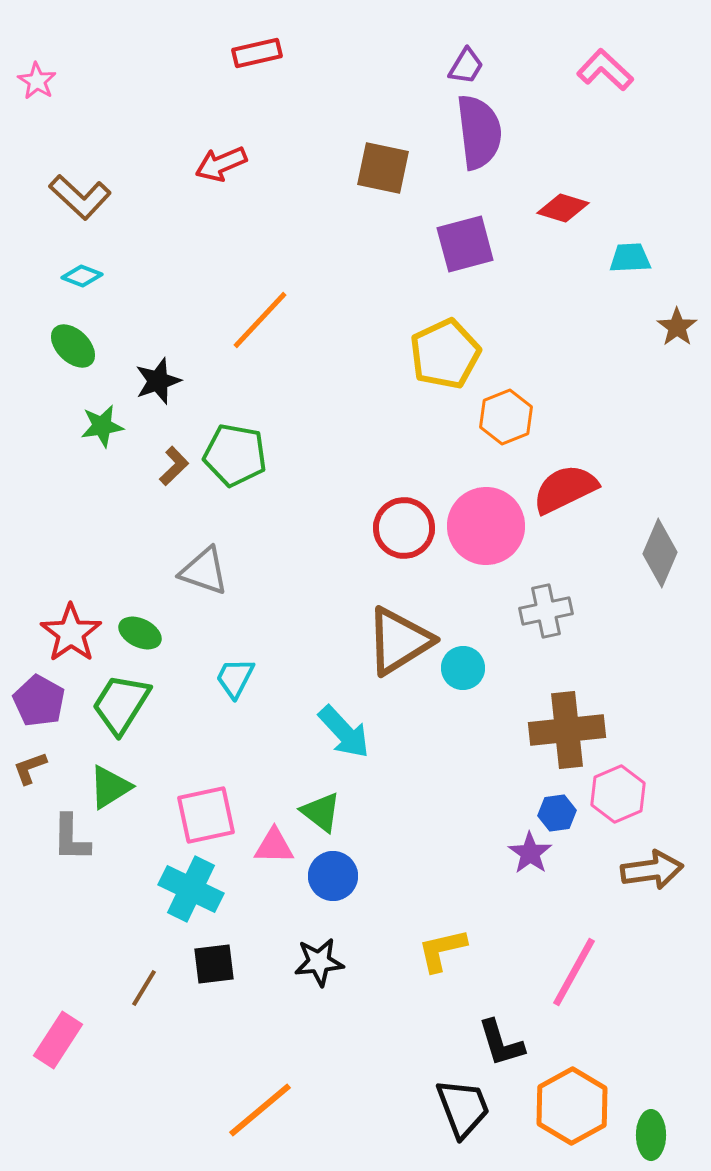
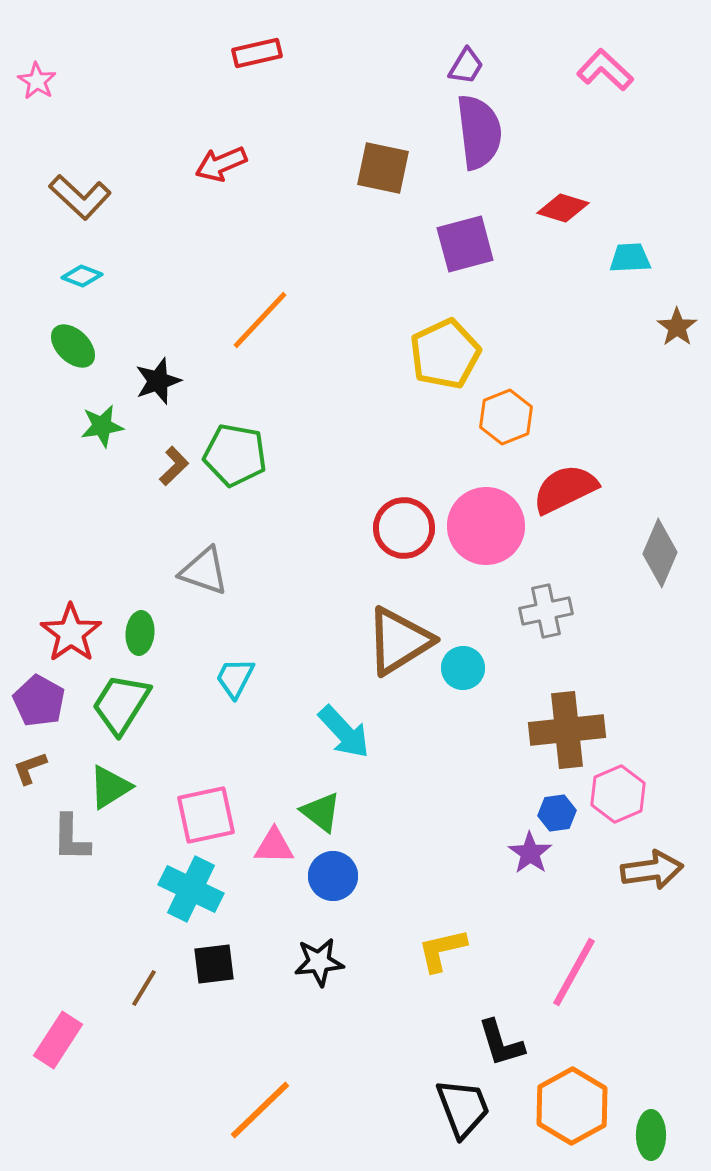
green ellipse at (140, 633): rotated 69 degrees clockwise
orange line at (260, 1110): rotated 4 degrees counterclockwise
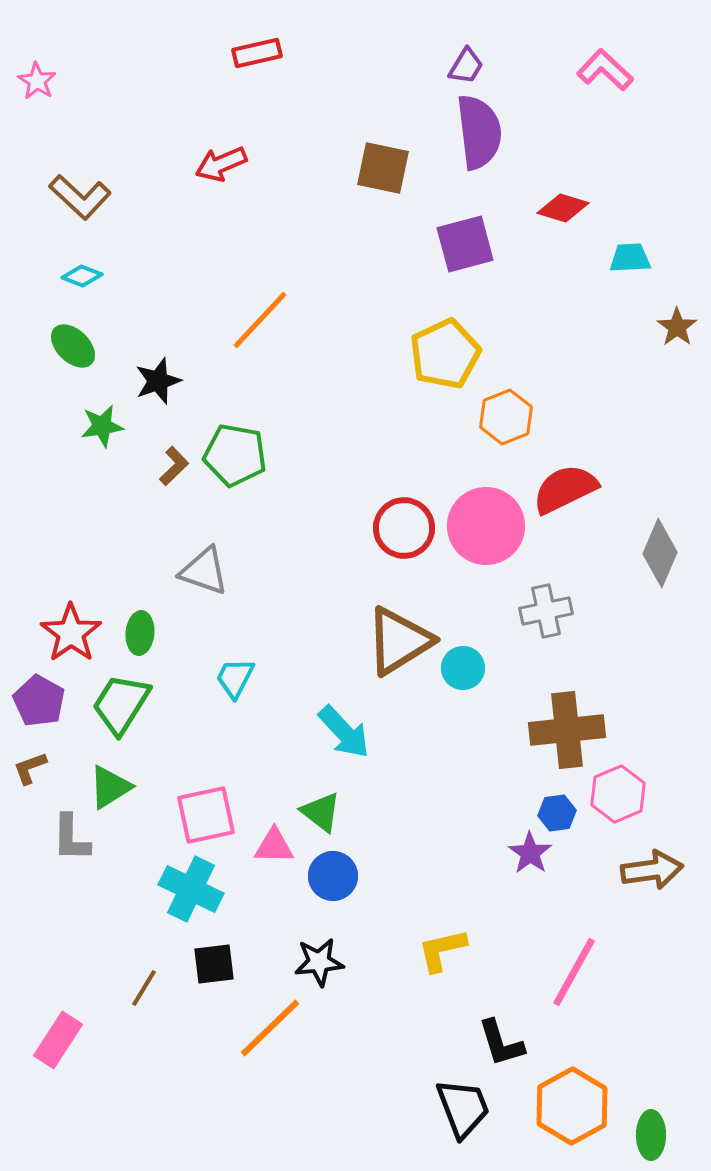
orange line at (260, 1110): moved 10 px right, 82 px up
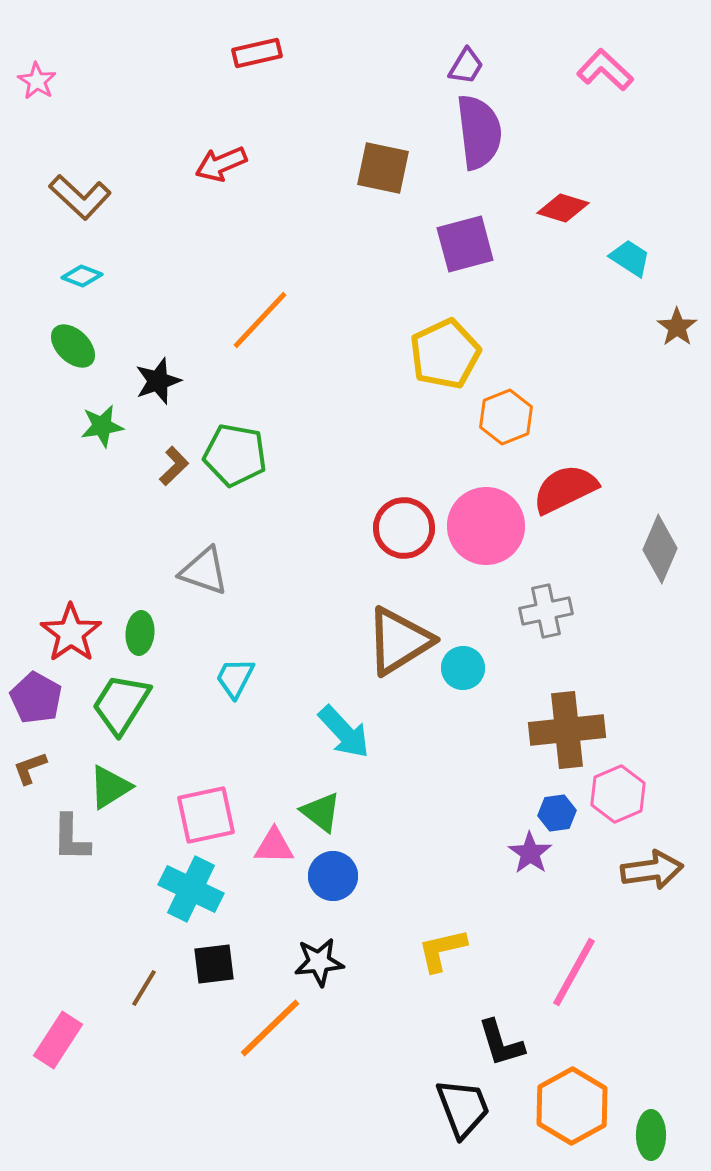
cyan trapezoid at (630, 258): rotated 36 degrees clockwise
gray diamond at (660, 553): moved 4 px up
purple pentagon at (39, 701): moved 3 px left, 3 px up
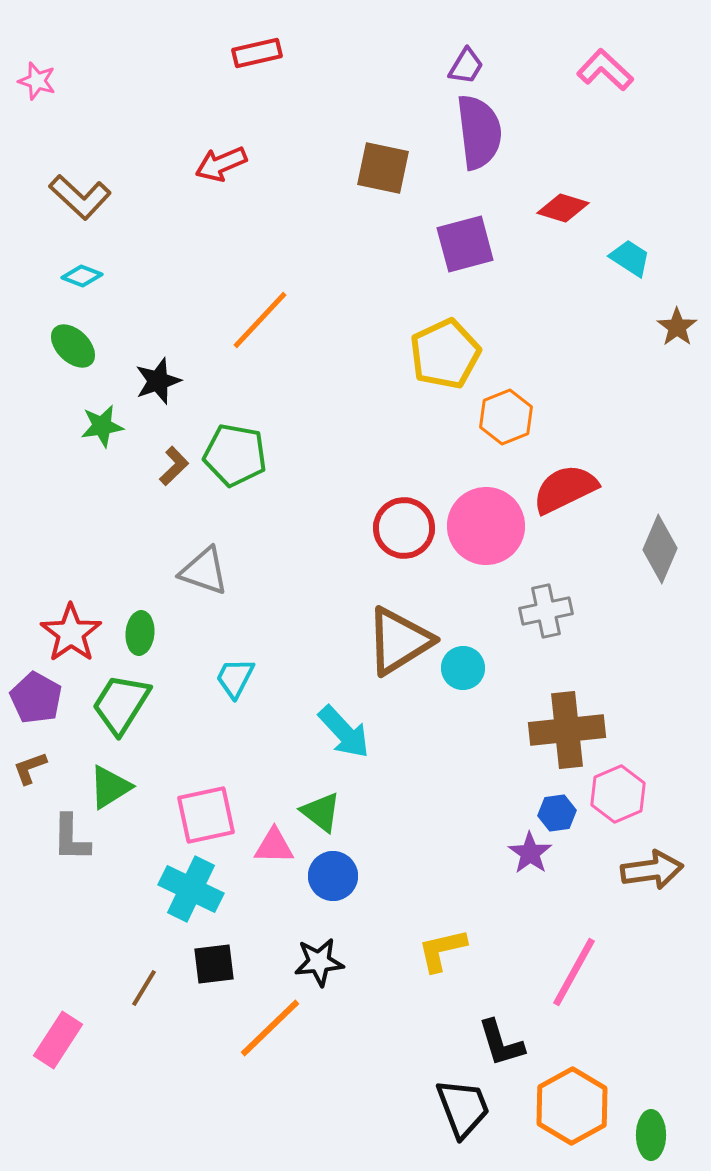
pink star at (37, 81): rotated 15 degrees counterclockwise
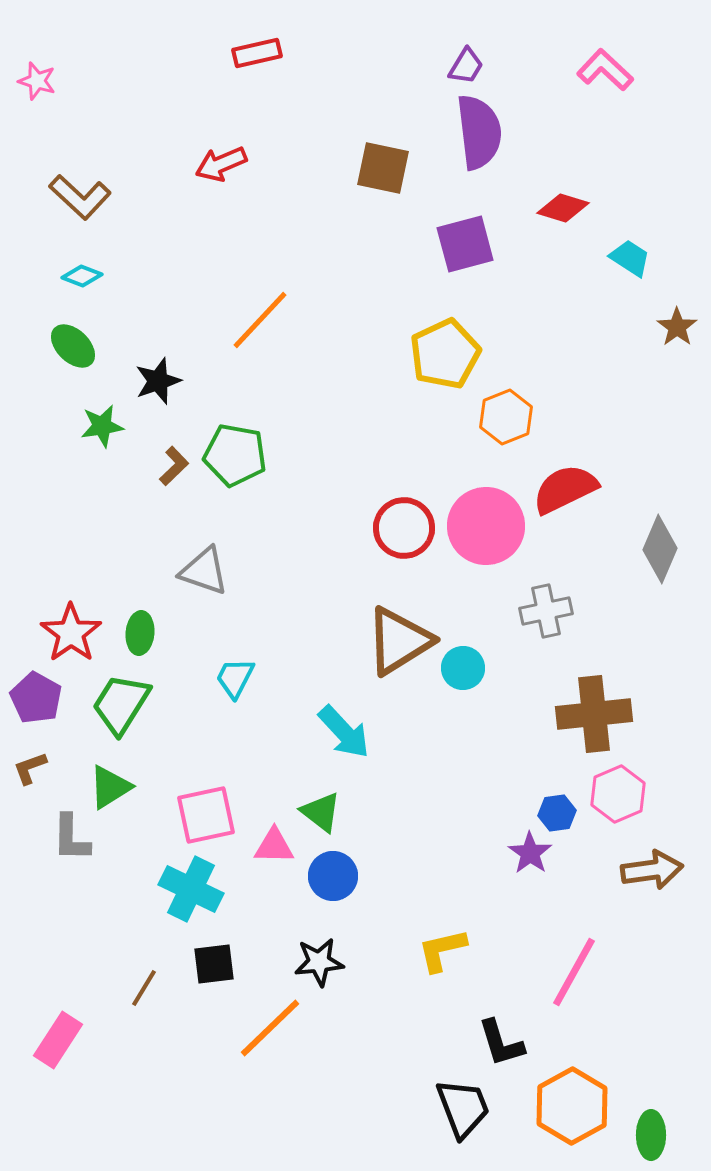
brown cross at (567, 730): moved 27 px right, 16 px up
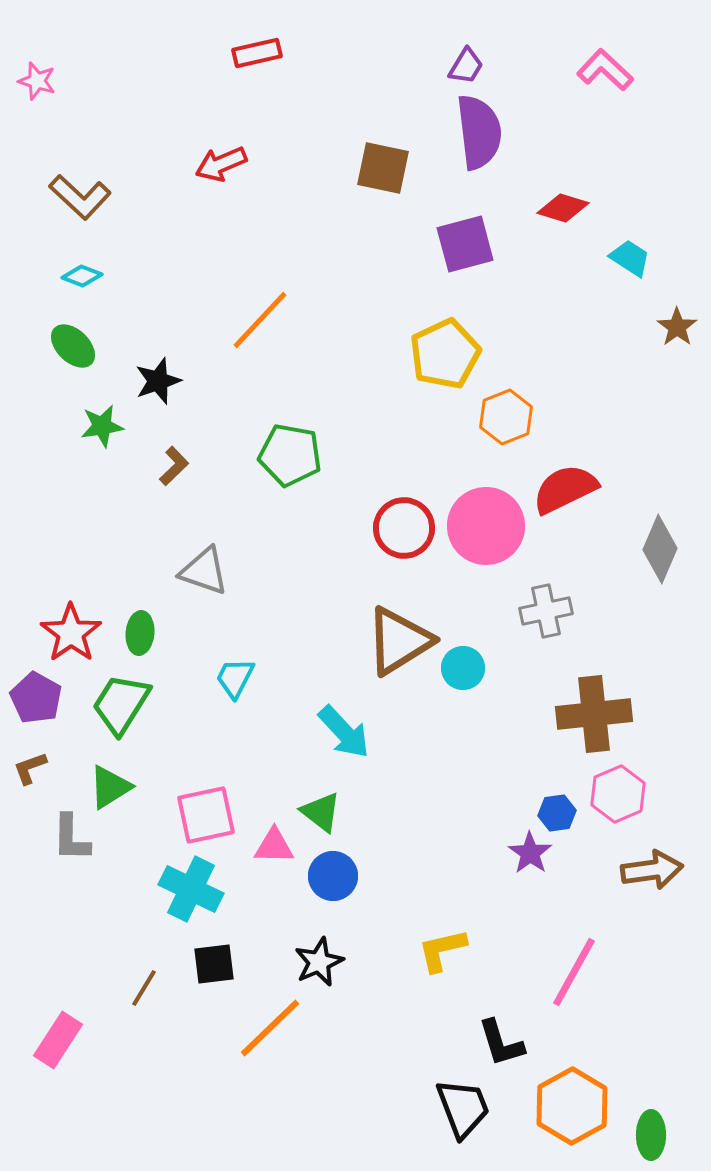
green pentagon at (235, 455): moved 55 px right
black star at (319, 962): rotated 18 degrees counterclockwise
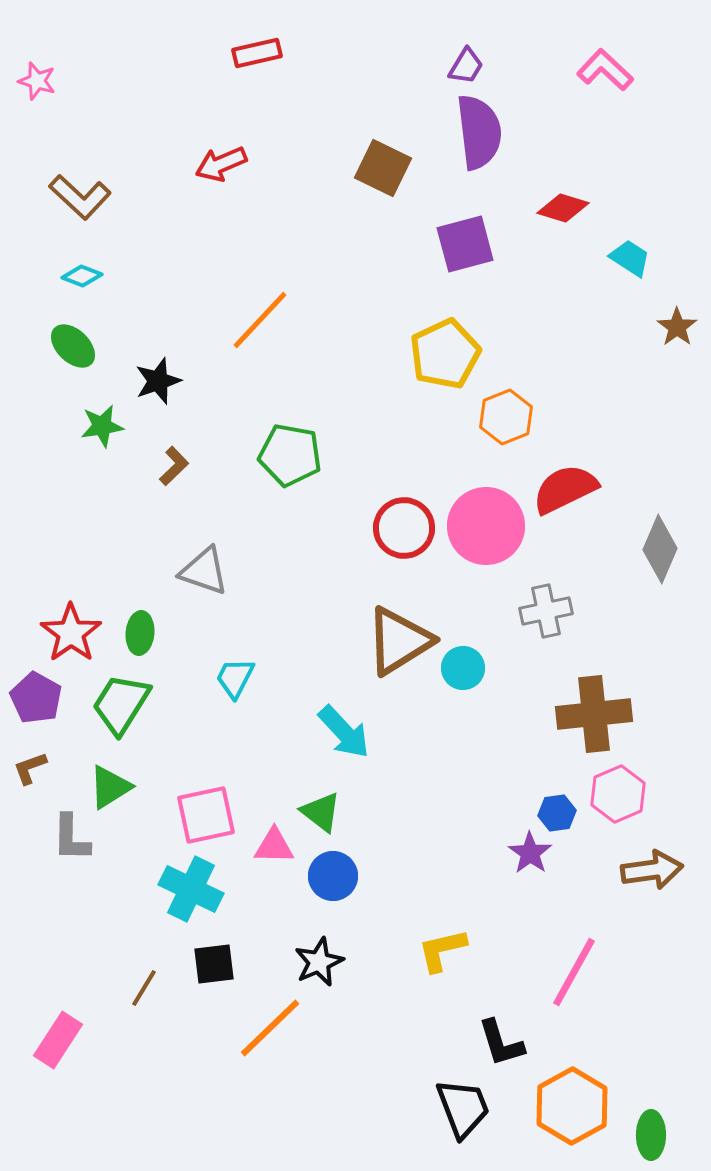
brown square at (383, 168): rotated 14 degrees clockwise
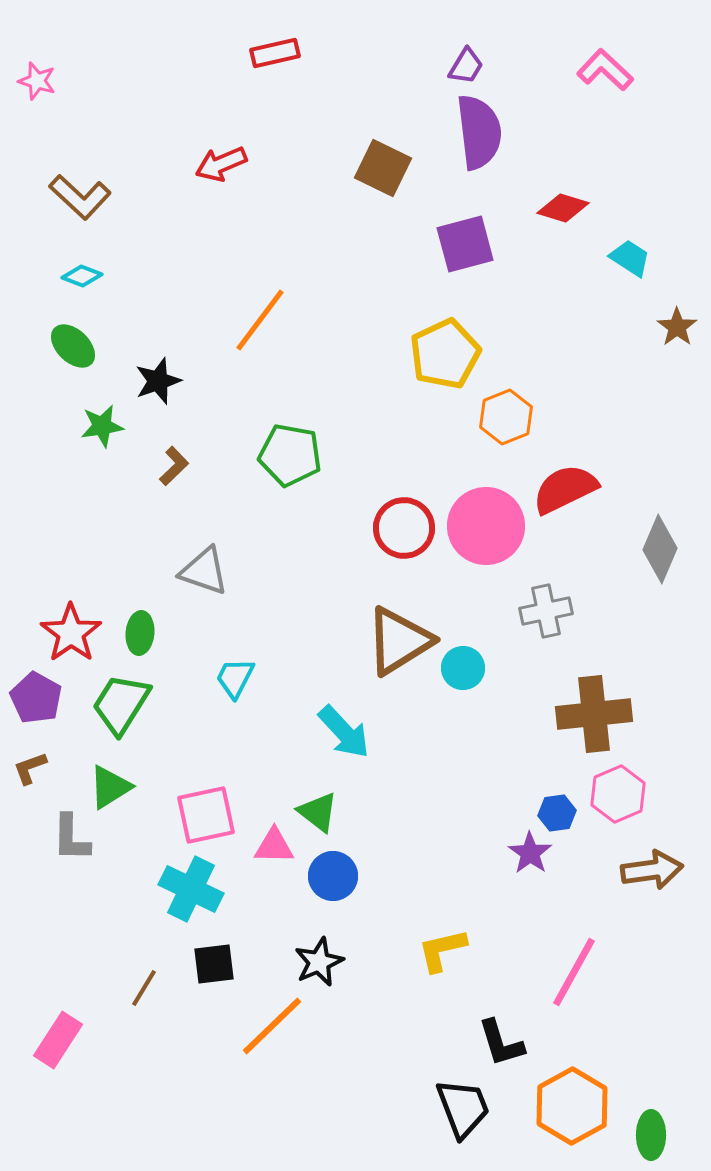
red rectangle at (257, 53): moved 18 px right
orange line at (260, 320): rotated 6 degrees counterclockwise
green triangle at (321, 812): moved 3 px left
orange line at (270, 1028): moved 2 px right, 2 px up
